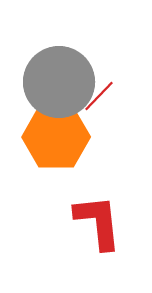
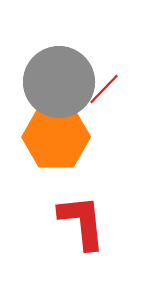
red line: moved 5 px right, 7 px up
red L-shape: moved 16 px left
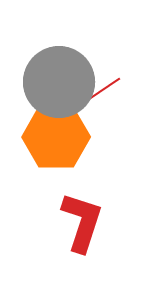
red line: rotated 12 degrees clockwise
red L-shape: rotated 24 degrees clockwise
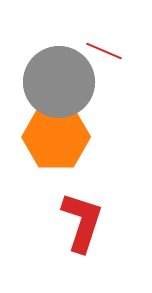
red line: moved 38 px up; rotated 57 degrees clockwise
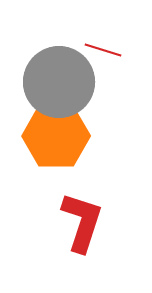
red line: moved 1 px left, 1 px up; rotated 6 degrees counterclockwise
orange hexagon: moved 1 px up
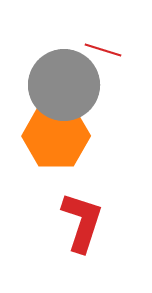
gray circle: moved 5 px right, 3 px down
